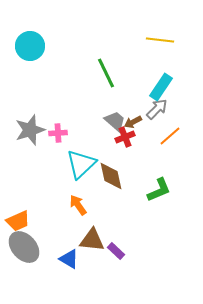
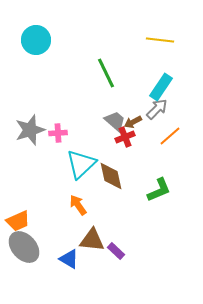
cyan circle: moved 6 px right, 6 px up
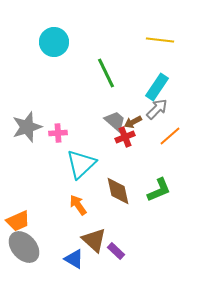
cyan circle: moved 18 px right, 2 px down
cyan rectangle: moved 4 px left
gray star: moved 3 px left, 3 px up
brown diamond: moved 7 px right, 15 px down
brown triangle: moved 2 px right; rotated 36 degrees clockwise
blue triangle: moved 5 px right
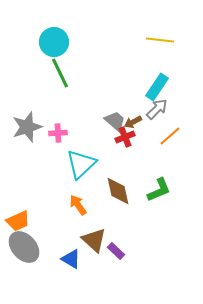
green line: moved 46 px left
blue triangle: moved 3 px left
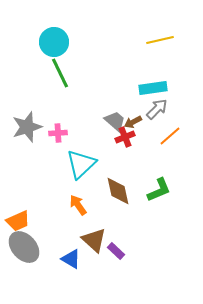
yellow line: rotated 20 degrees counterclockwise
cyan rectangle: moved 4 px left, 1 px down; rotated 48 degrees clockwise
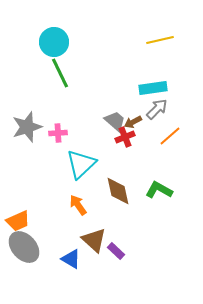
green L-shape: rotated 128 degrees counterclockwise
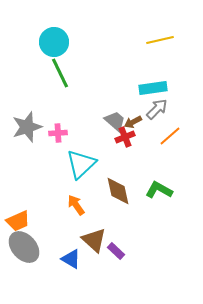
orange arrow: moved 2 px left
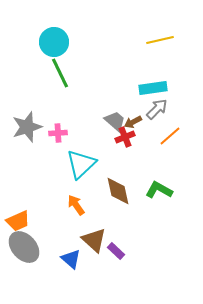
blue triangle: rotated 10 degrees clockwise
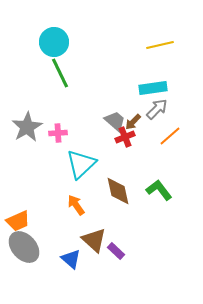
yellow line: moved 5 px down
brown arrow: rotated 18 degrees counterclockwise
gray star: rotated 12 degrees counterclockwise
green L-shape: rotated 24 degrees clockwise
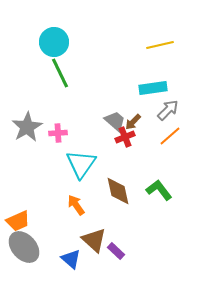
gray arrow: moved 11 px right, 1 px down
cyan triangle: rotated 12 degrees counterclockwise
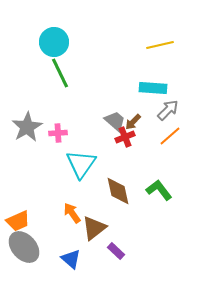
cyan rectangle: rotated 12 degrees clockwise
orange arrow: moved 4 px left, 8 px down
brown triangle: moved 12 px up; rotated 40 degrees clockwise
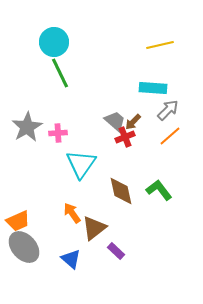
brown diamond: moved 3 px right
